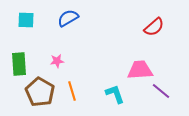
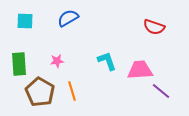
cyan square: moved 1 px left, 1 px down
red semicircle: rotated 60 degrees clockwise
cyan L-shape: moved 8 px left, 33 px up
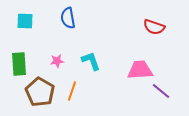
blue semicircle: rotated 70 degrees counterclockwise
cyan L-shape: moved 16 px left
orange line: rotated 36 degrees clockwise
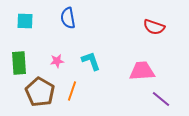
green rectangle: moved 1 px up
pink trapezoid: moved 2 px right, 1 px down
purple line: moved 8 px down
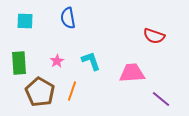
red semicircle: moved 9 px down
pink star: rotated 24 degrees counterclockwise
pink trapezoid: moved 10 px left, 2 px down
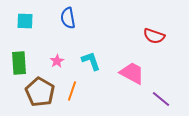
pink trapezoid: rotated 32 degrees clockwise
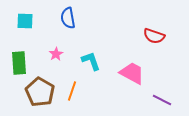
pink star: moved 1 px left, 7 px up
purple line: moved 1 px right, 1 px down; rotated 12 degrees counterclockwise
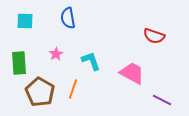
orange line: moved 1 px right, 2 px up
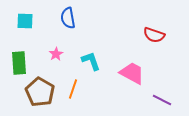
red semicircle: moved 1 px up
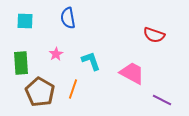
green rectangle: moved 2 px right
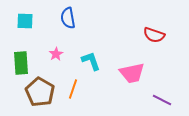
pink trapezoid: rotated 140 degrees clockwise
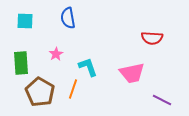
red semicircle: moved 2 px left, 3 px down; rotated 15 degrees counterclockwise
cyan L-shape: moved 3 px left, 6 px down
